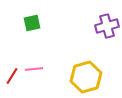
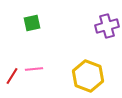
yellow hexagon: moved 2 px right, 1 px up; rotated 24 degrees counterclockwise
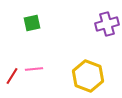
purple cross: moved 2 px up
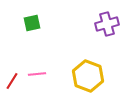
pink line: moved 3 px right, 5 px down
red line: moved 5 px down
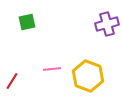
green square: moved 5 px left, 1 px up
pink line: moved 15 px right, 5 px up
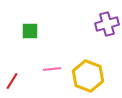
green square: moved 3 px right, 9 px down; rotated 12 degrees clockwise
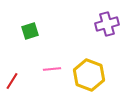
green square: rotated 18 degrees counterclockwise
yellow hexagon: moved 1 px right, 1 px up
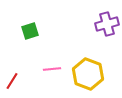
yellow hexagon: moved 1 px left, 1 px up
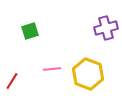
purple cross: moved 1 px left, 4 px down
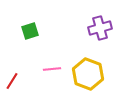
purple cross: moved 6 px left
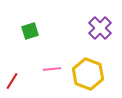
purple cross: rotated 30 degrees counterclockwise
